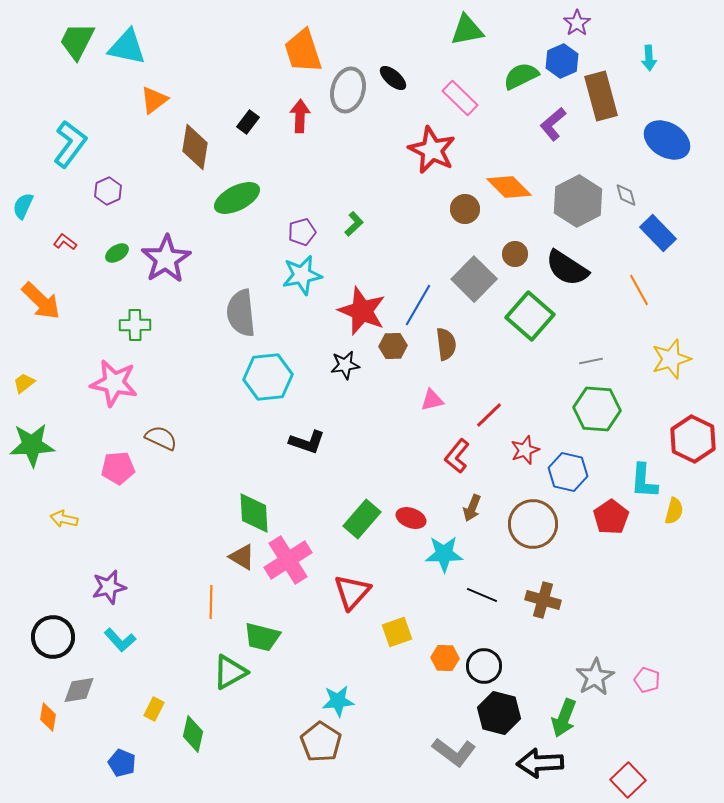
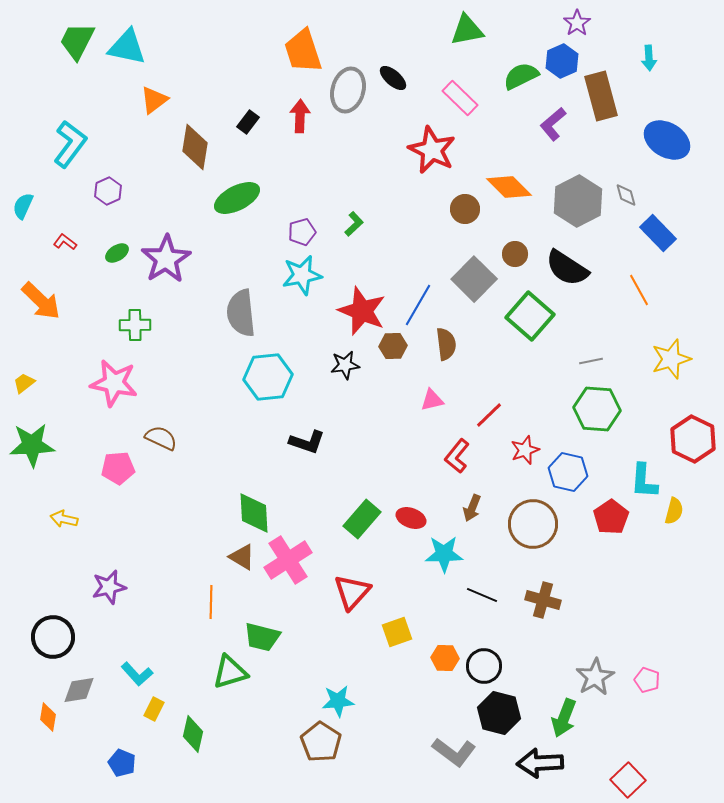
cyan L-shape at (120, 640): moved 17 px right, 34 px down
green triangle at (230, 672): rotated 12 degrees clockwise
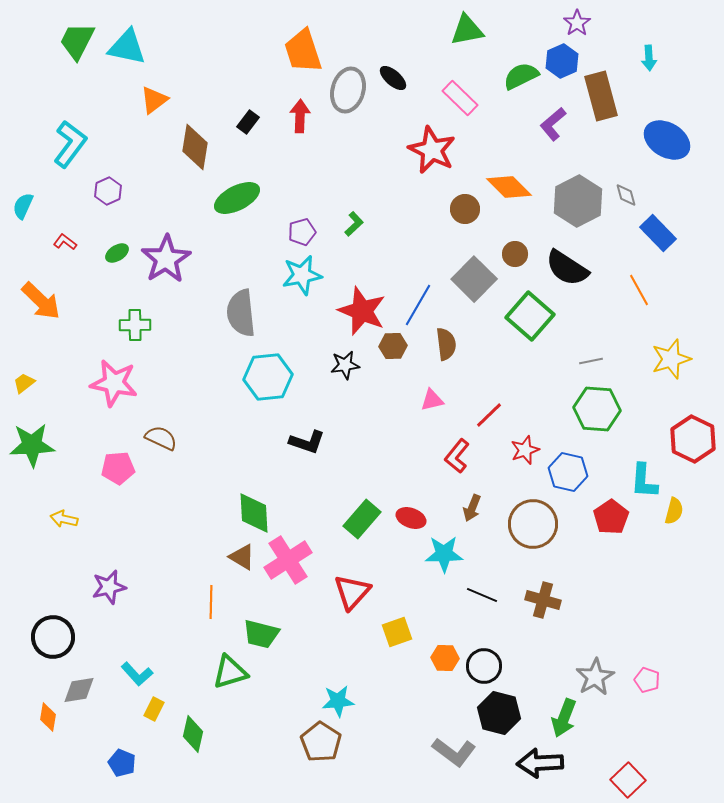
green trapezoid at (262, 637): moved 1 px left, 3 px up
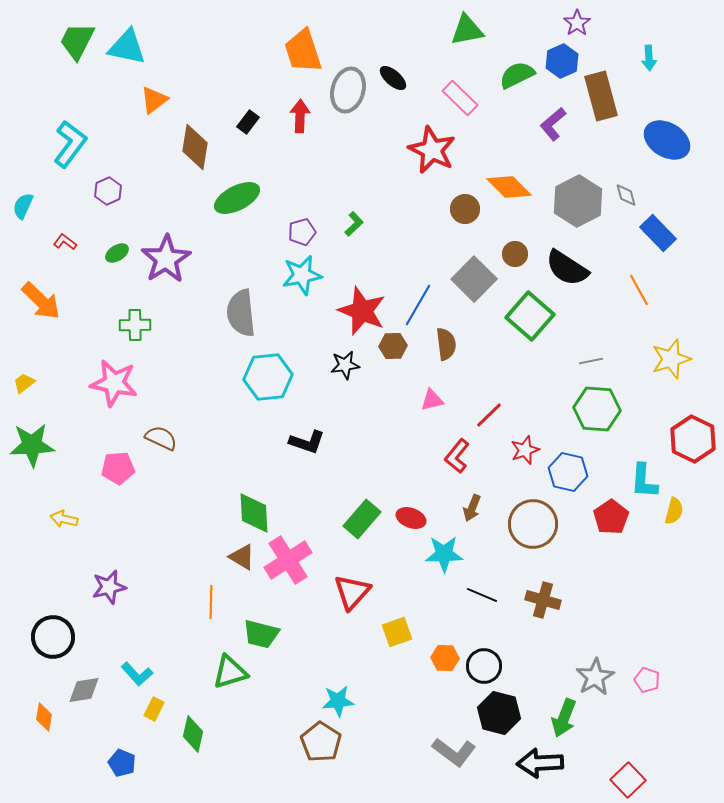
green semicircle at (521, 76): moved 4 px left, 1 px up
gray diamond at (79, 690): moved 5 px right
orange diamond at (48, 717): moved 4 px left
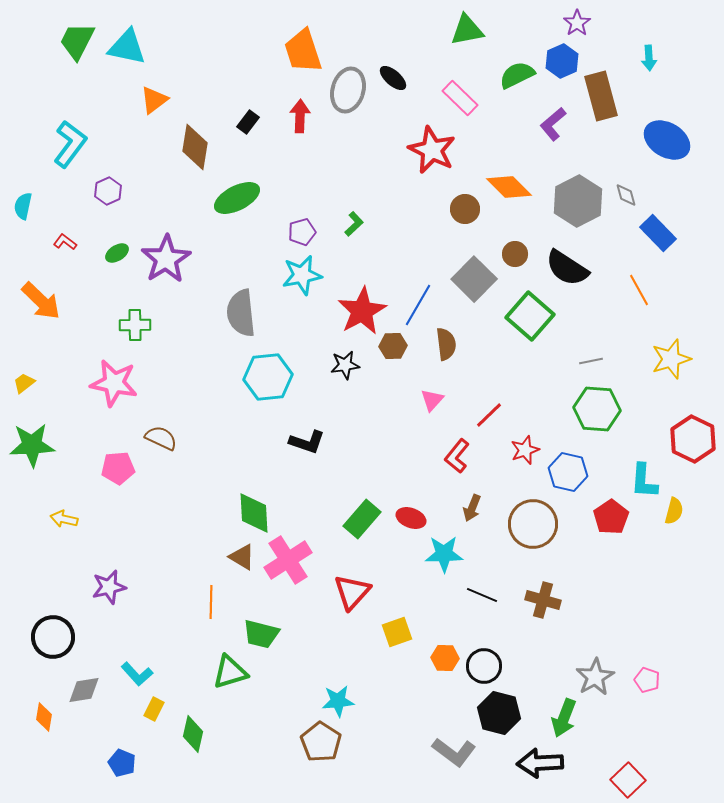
cyan semicircle at (23, 206): rotated 12 degrees counterclockwise
red star at (362, 311): rotated 21 degrees clockwise
pink triangle at (432, 400): rotated 35 degrees counterclockwise
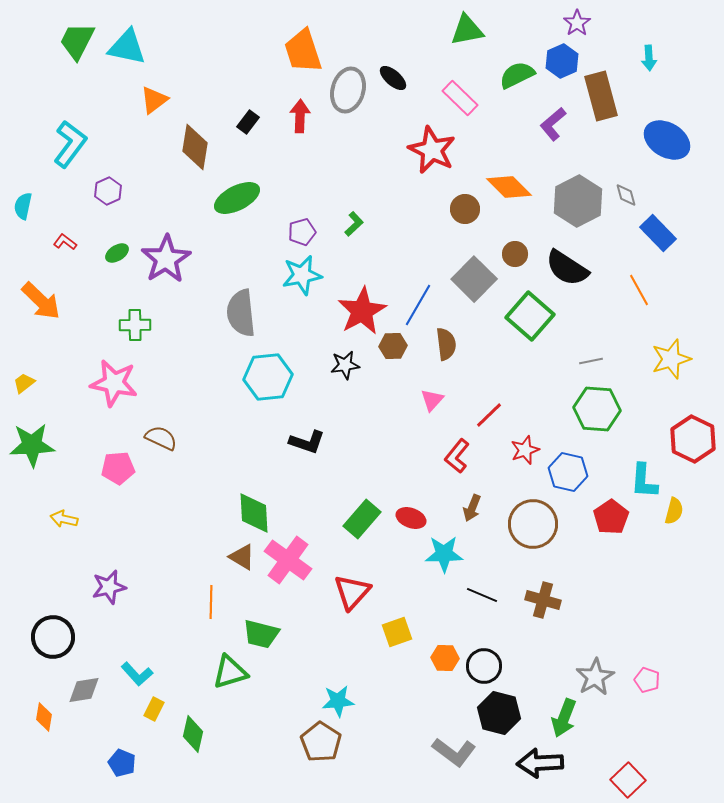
pink cross at (288, 560): rotated 21 degrees counterclockwise
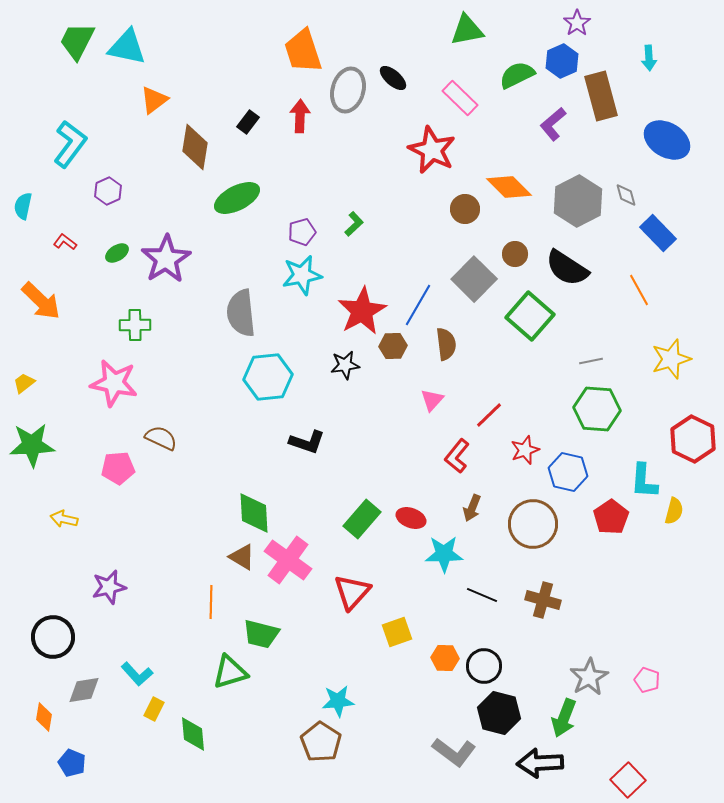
gray star at (595, 677): moved 6 px left
green diamond at (193, 734): rotated 18 degrees counterclockwise
blue pentagon at (122, 763): moved 50 px left
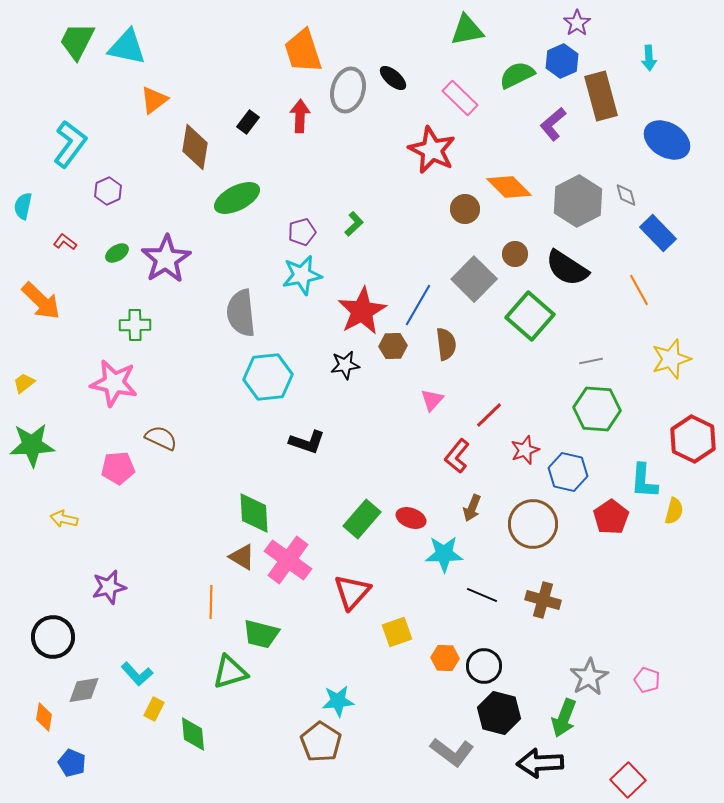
gray L-shape at (454, 752): moved 2 px left
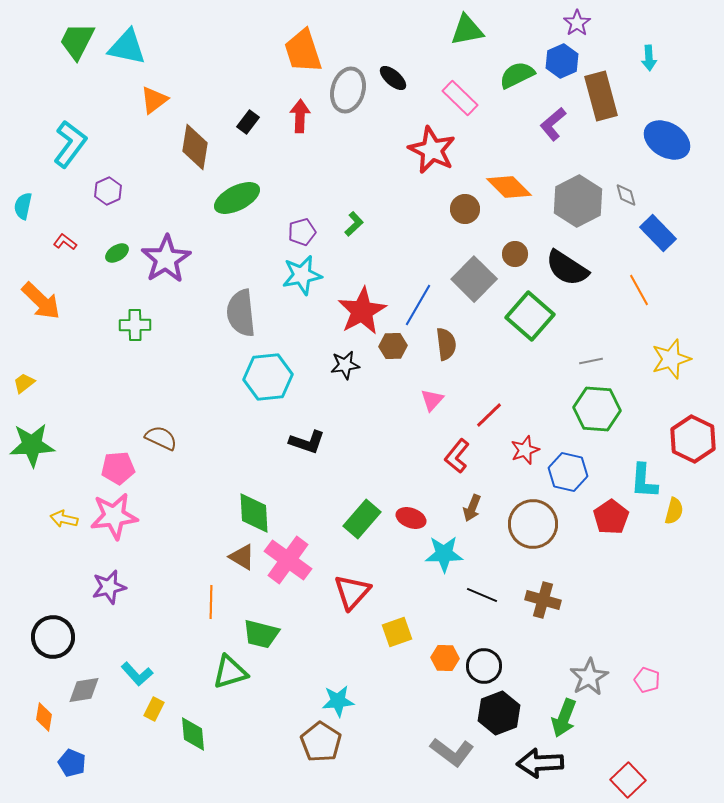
pink star at (114, 383): moved 133 px down; rotated 18 degrees counterclockwise
black hexagon at (499, 713): rotated 24 degrees clockwise
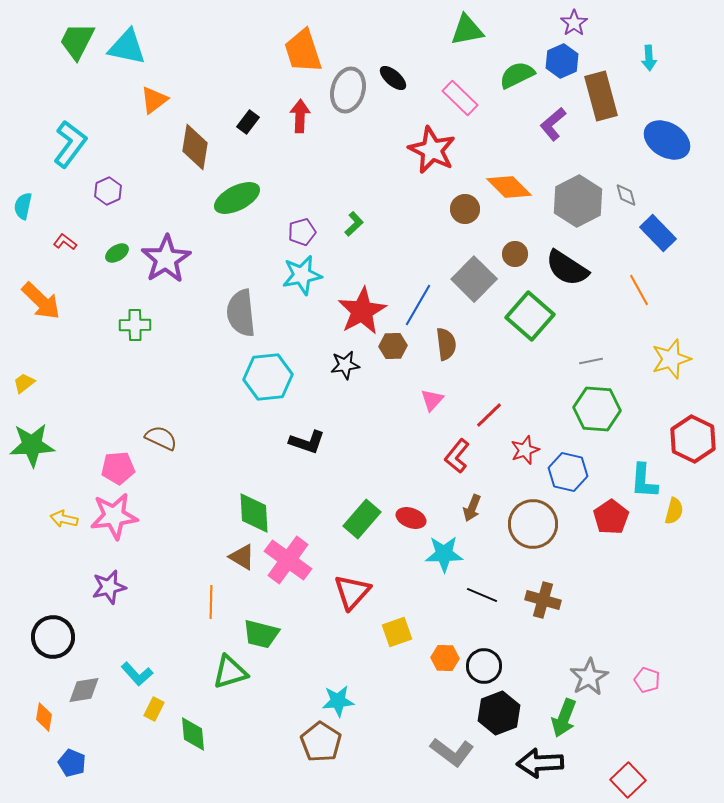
purple star at (577, 23): moved 3 px left
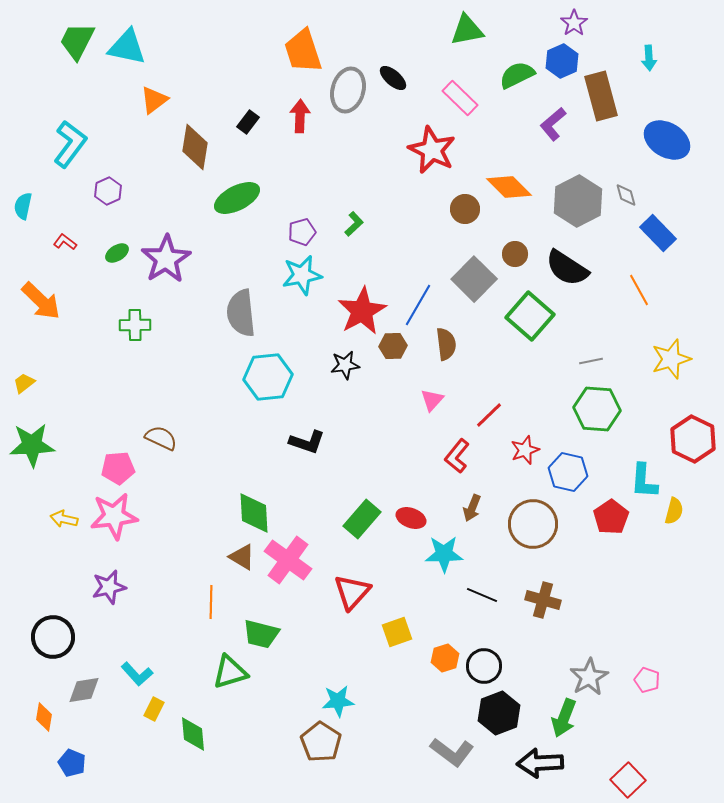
orange hexagon at (445, 658): rotated 20 degrees counterclockwise
